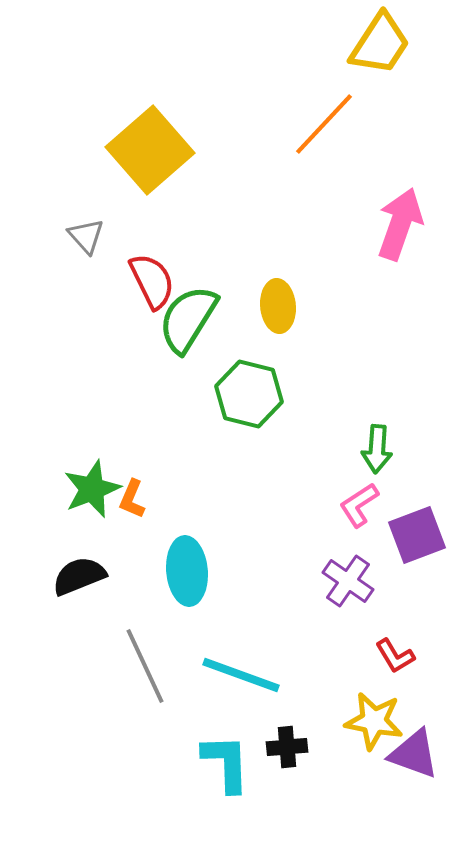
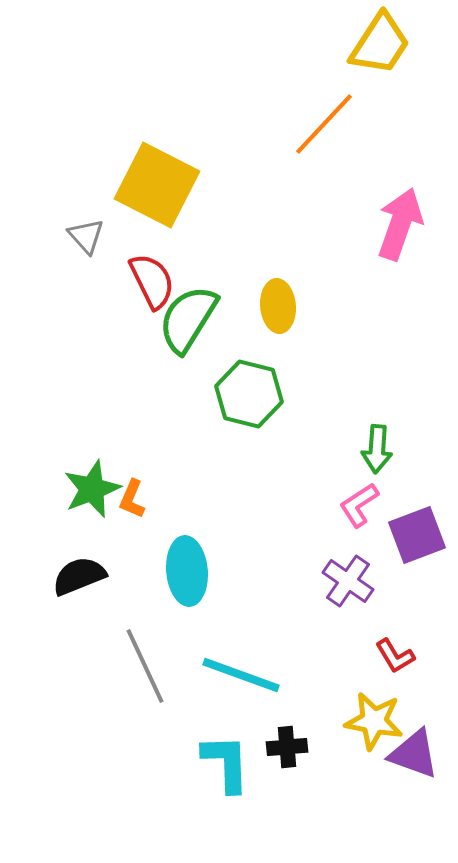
yellow square: moved 7 px right, 35 px down; rotated 22 degrees counterclockwise
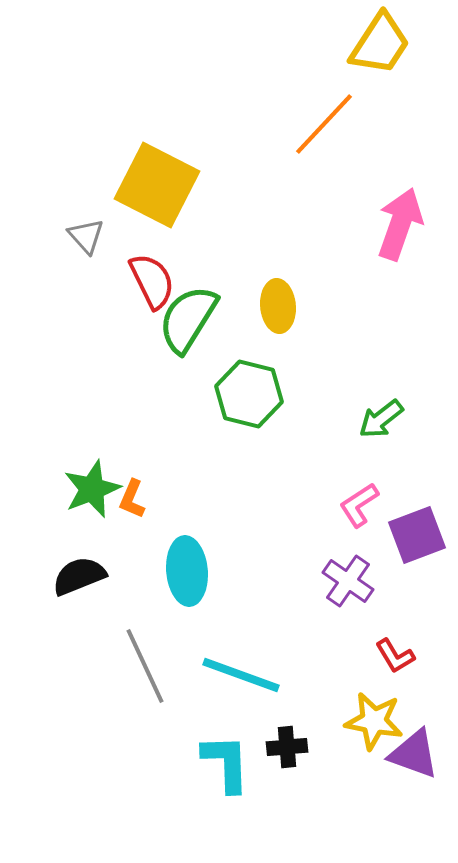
green arrow: moved 4 px right, 30 px up; rotated 48 degrees clockwise
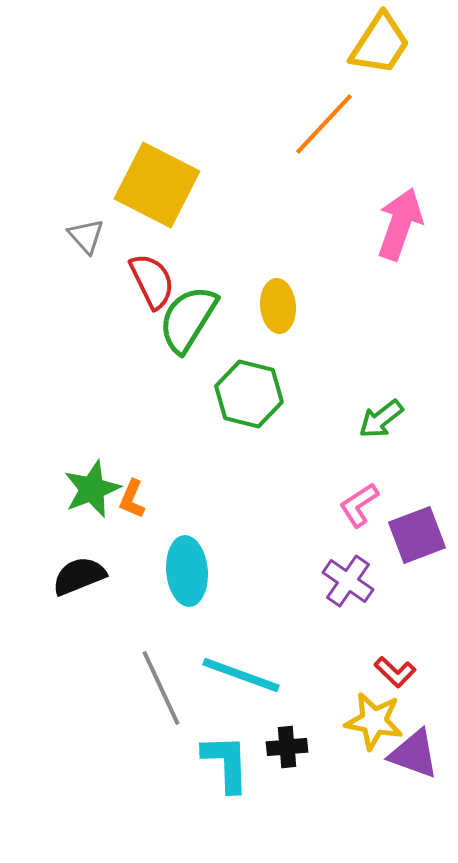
red L-shape: moved 16 px down; rotated 15 degrees counterclockwise
gray line: moved 16 px right, 22 px down
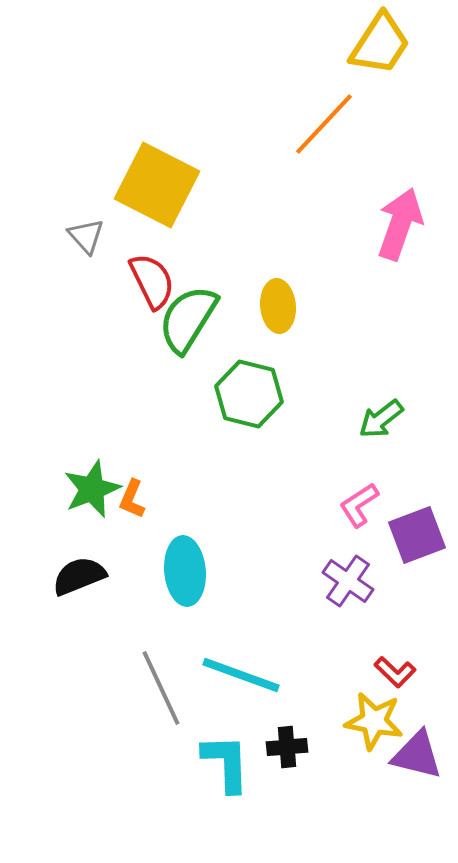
cyan ellipse: moved 2 px left
purple triangle: moved 3 px right, 1 px down; rotated 6 degrees counterclockwise
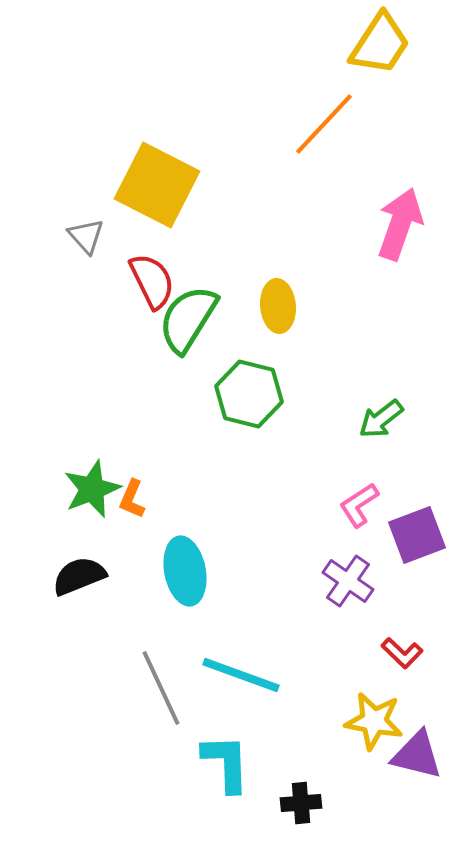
cyan ellipse: rotated 6 degrees counterclockwise
red L-shape: moved 7 px right, 19 px up
black cross: moved 14 px right, 56 px down
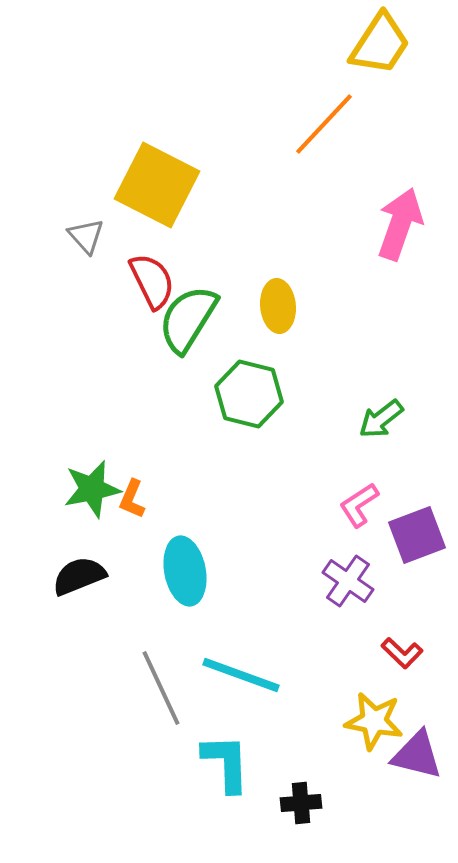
green star: rotated 10 degrees clockwise
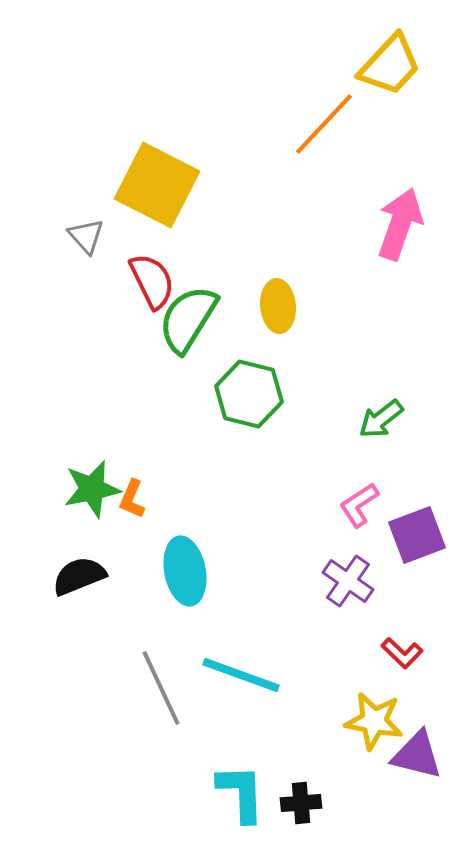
yellow trapezoid: moved 10 px right, 21 px down; rotated 10 degrees clockwise
cyan L-shape: moved 15 px right, 30 px down
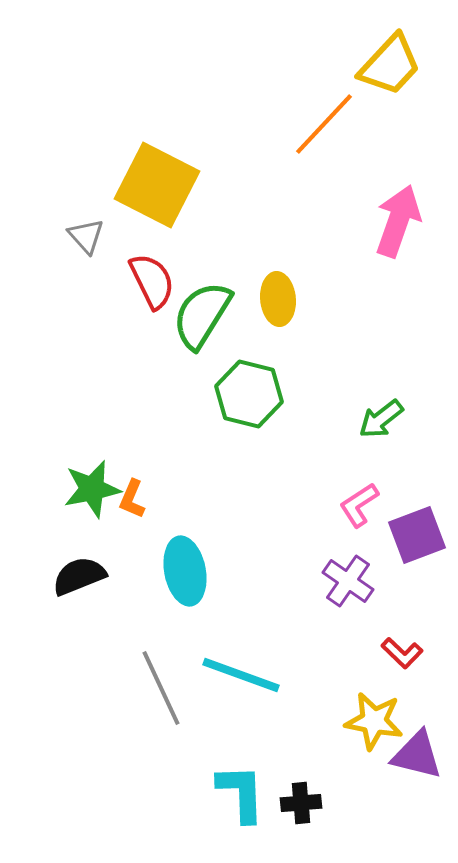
pink arrow: moved 2 px left, 3 px up
yellow ellipse: moved 7 px up
green semicircle: moved 14 px right, 4 px up
